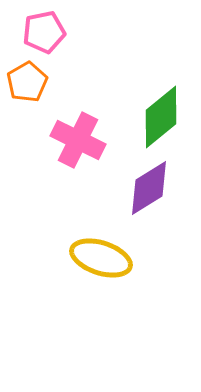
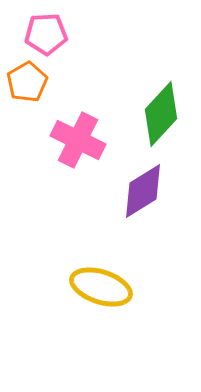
pink pentagon: moved 2 px right, 2 px down; rotated 9 degrees clockwise
green diamond: moved 3 px up; rotated 8 degrees counterclockwise
purple diamond: moved 6 px left, 3 px down
yellow ellipse: moved 29 px down
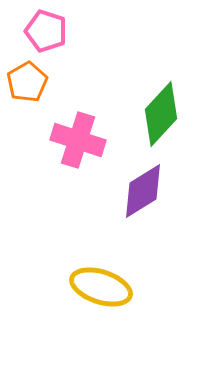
pink pentagon: moved 3 px up; rotated 21 degrees clockwise
pink cross: rotated 8 degrees counterclockwise
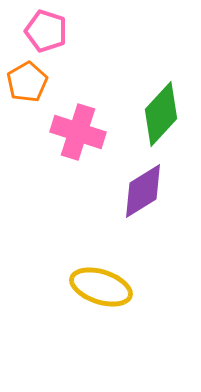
pink cross: moved 8 px up
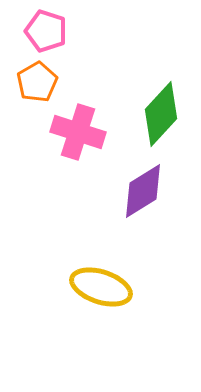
orange pentagon: moved 10 px right
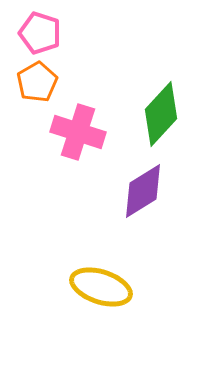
pink pentagon: moved 6 px left, 2 px down
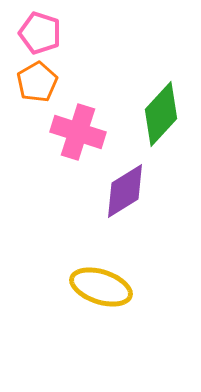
purple diamond: moved 18 px left
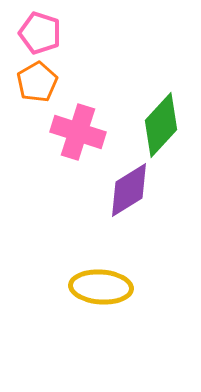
green diamond: moved 11 px down
purple diamond: moved 4 px right, 1 px up
yellow ellipse: rotated 14 degrees counterclockwise
